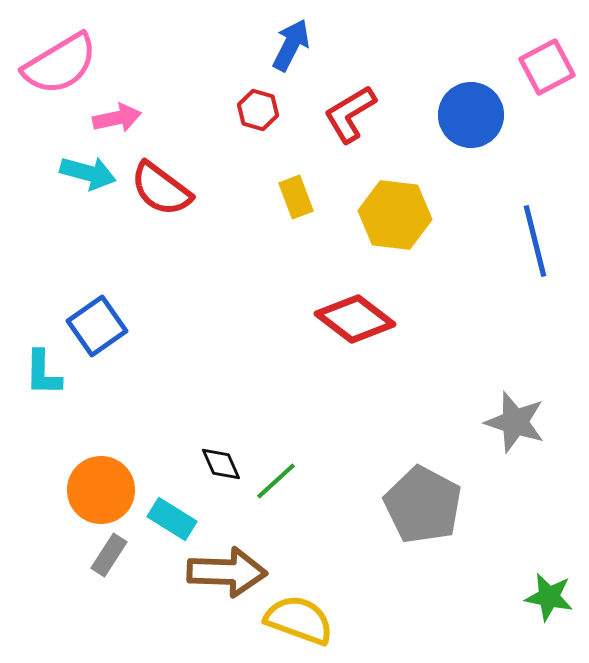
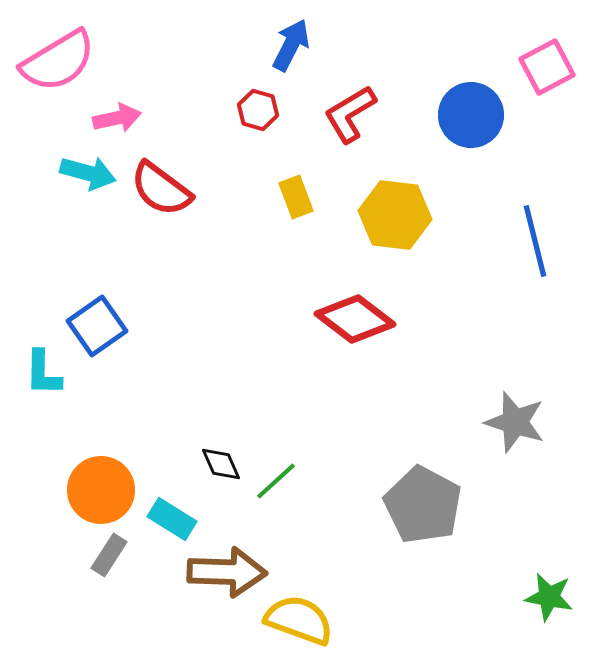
pink semicircle: moved 2 px left, 3 px up
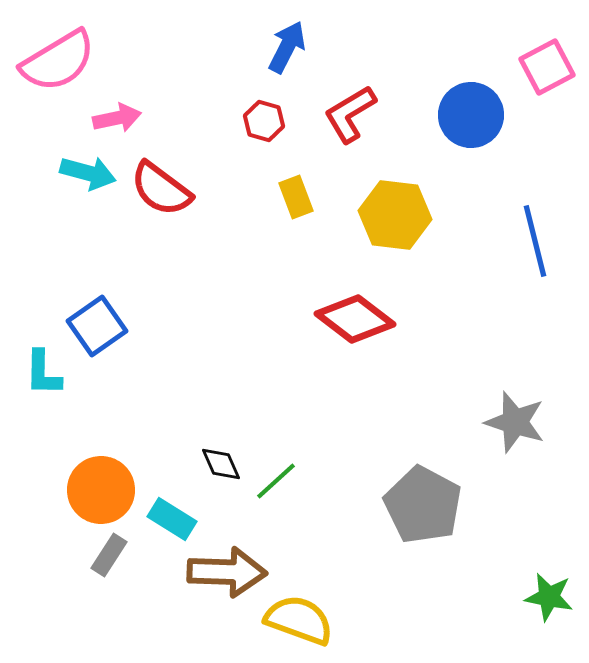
blue arrow: moved 4 px left, 2 px down
red hexagon: moved 6 px right, 11 px down
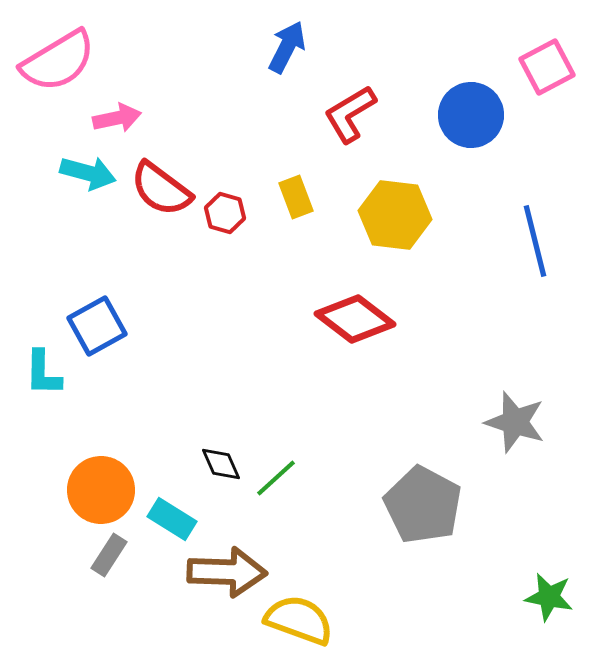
red hexagon: moved 39 px left, 92 px down
blue square: rotated 6 degrees clockwise
green line: moved 3 px up
